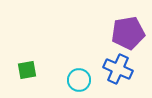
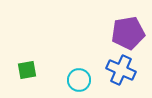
blue cross: moved 3 px right, 1 px down
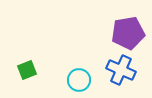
green square: rotated 12 degrees counterclockwise
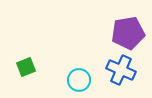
green square: moved 1 px left, 3 px up
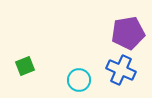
green square: moved 1 px left, 1 px up
